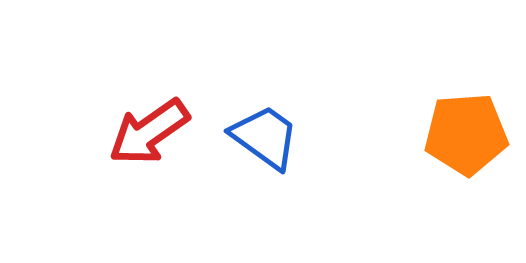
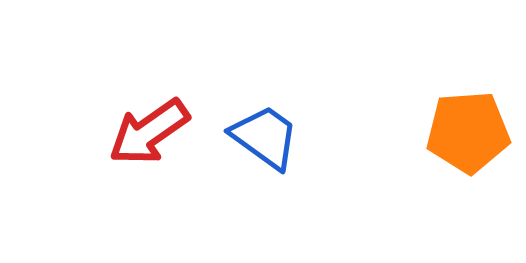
orange pentagon: moved 2 px right, 2 px up
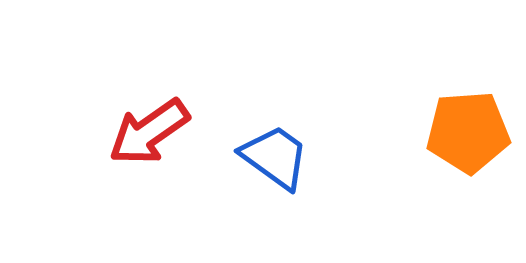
blue trapezoid: moved 10 px right, 20 px down
